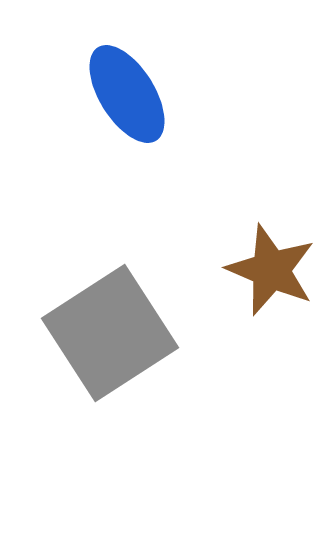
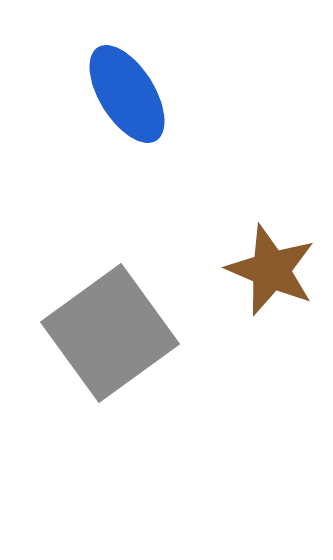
gray square: rotated 3 degrees counterclockwise
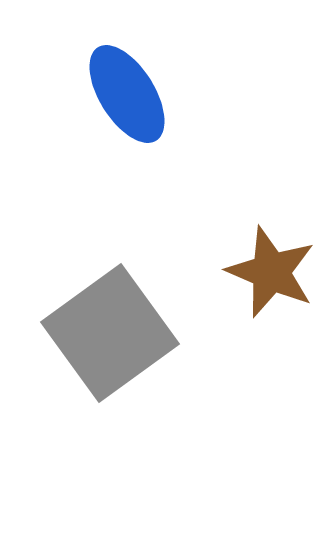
brown star: moved 2 px down
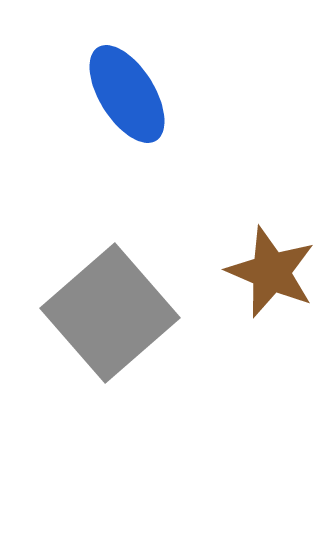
gray square: moved 20 px up; rotated 5 degrees counterclockwise
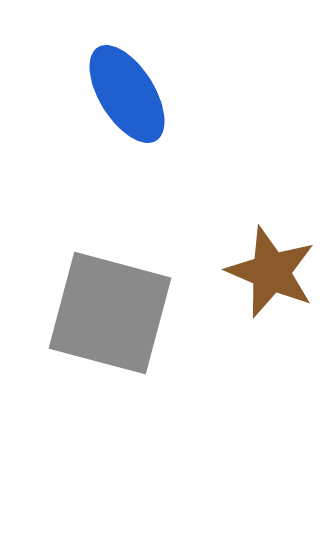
gray square: rotated 34 degrees counterclockwise
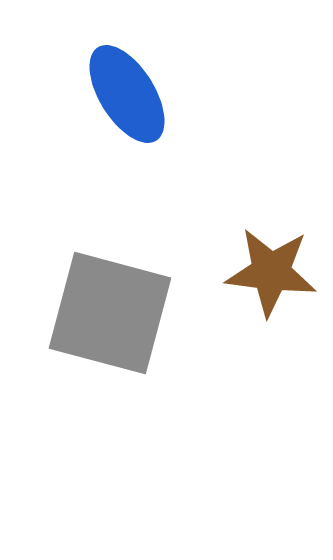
brown star: rotated 16 degrees counterclockwise
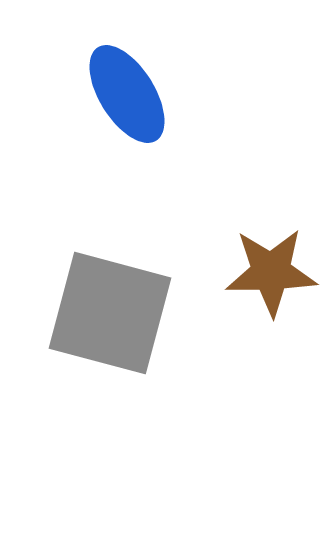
brown star: rotated 8 degrees counterclockwise
